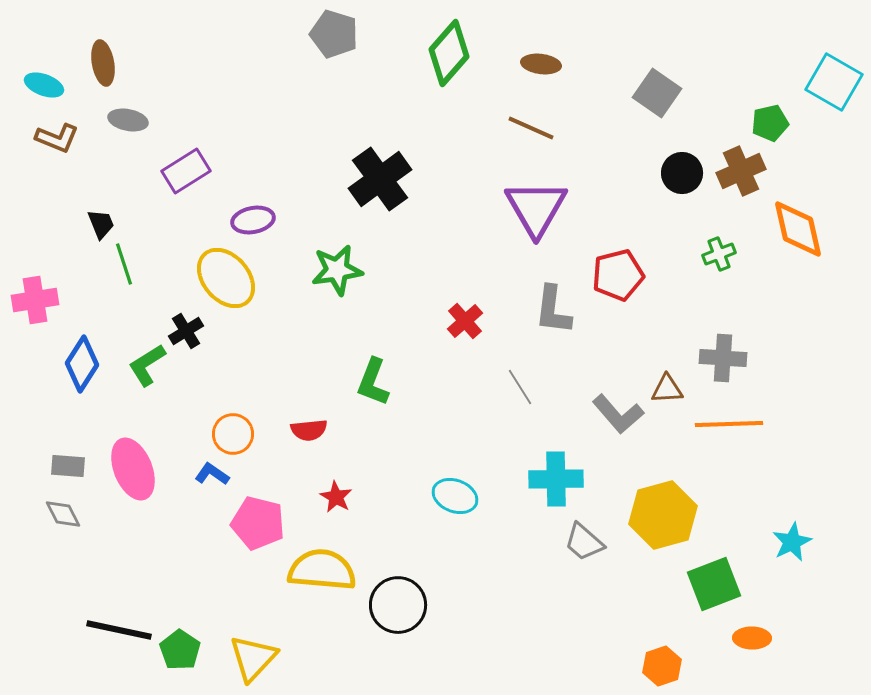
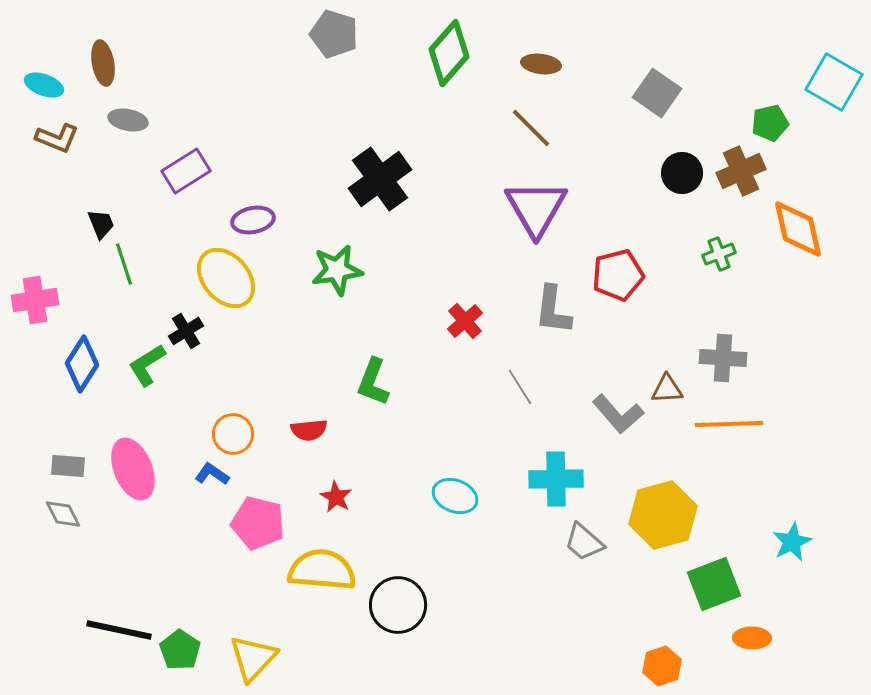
brown line at (531, 128): rotated 21 degrees clockwise
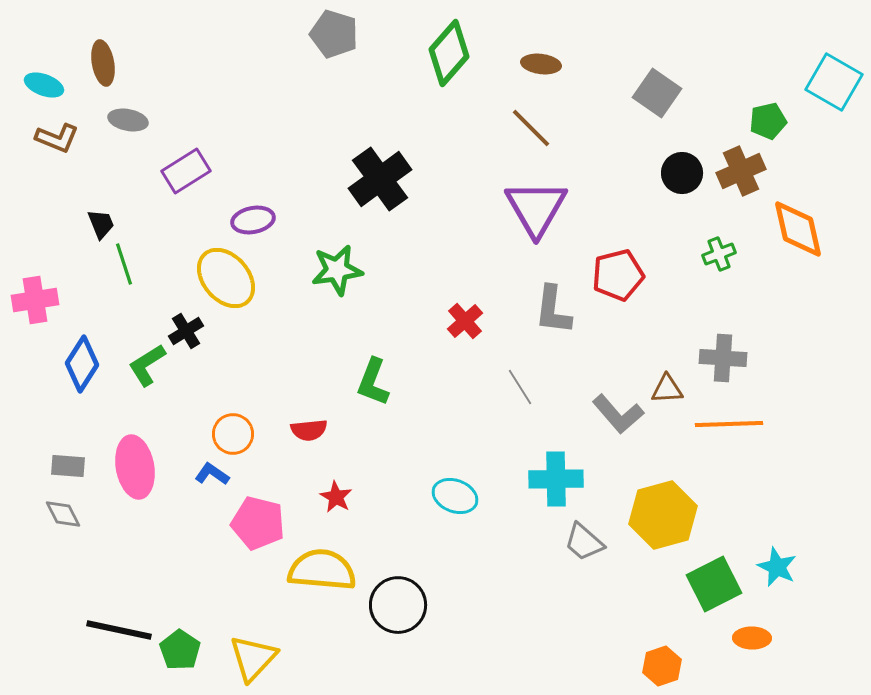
green pentagon at (770, 123): moved 2 px left, 2 px up
pink ellipse at (133, 469): moved 2 px right, 2 px up; rotated 12 degrees clockwise
cyan star at (792, 542): moved 15 px left, 25 px down; rotated 21 degrees counterclockwise
green square at (714, 584): rotated 6 degrees counterclockwise
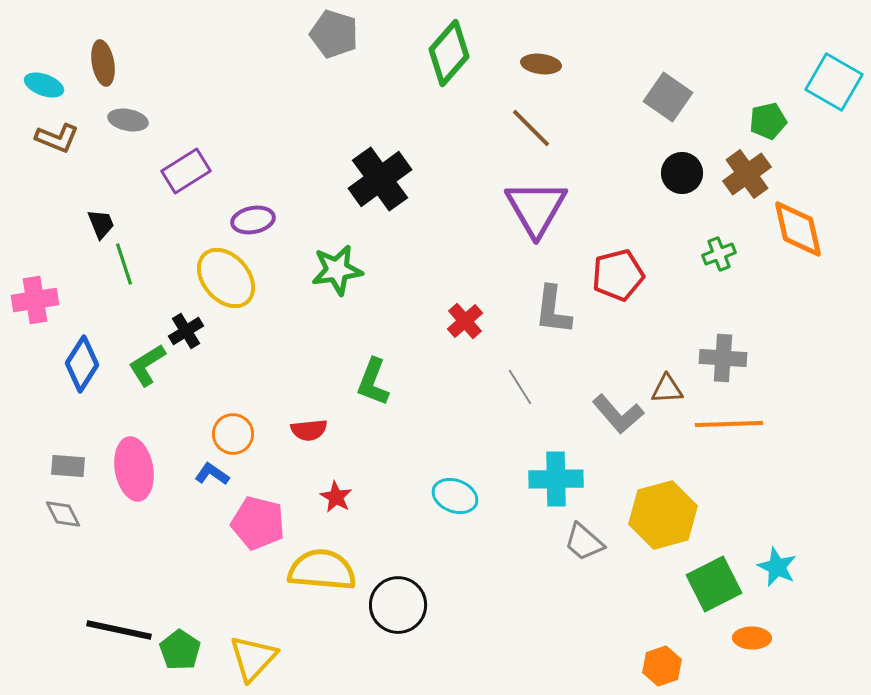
gray square at (657, 93): moved 11 px right, 4 px down
brown cross at (741, 171): moved 6 px right, 3 px down; rotated 12 degrees counterclockwise
pink ellipse at (135, 467): moved 1 px left, 2 px down
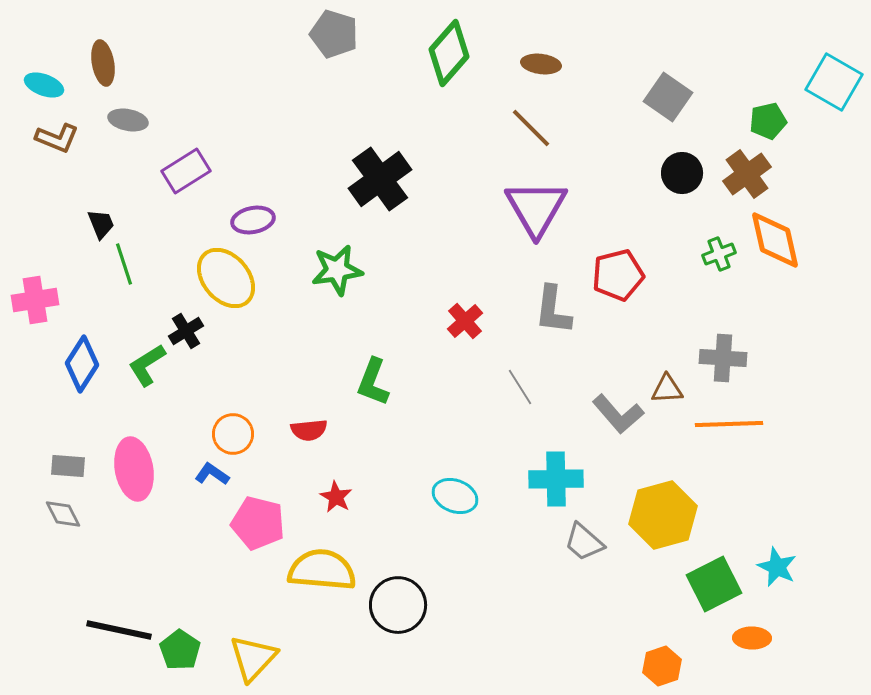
orange diamond at (798, 229): moved 23 px left, 11 px down
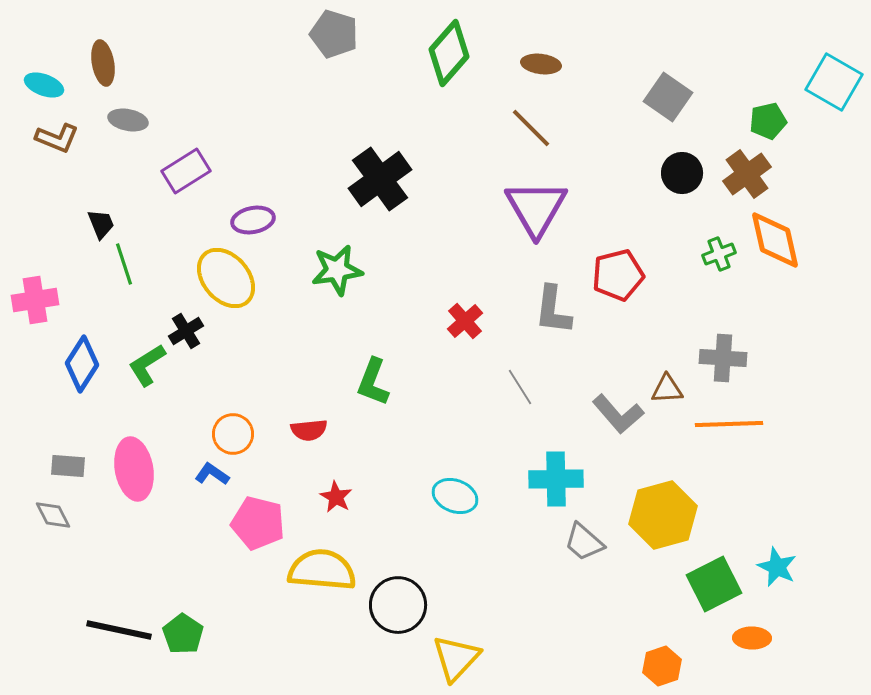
gray diamond at (63, 514): moved 10 px left, 1 px down
green pentagon at (180, 650): moved 3 px right, 16 px up
yellow triangle at (253, 658): moved 203 px right
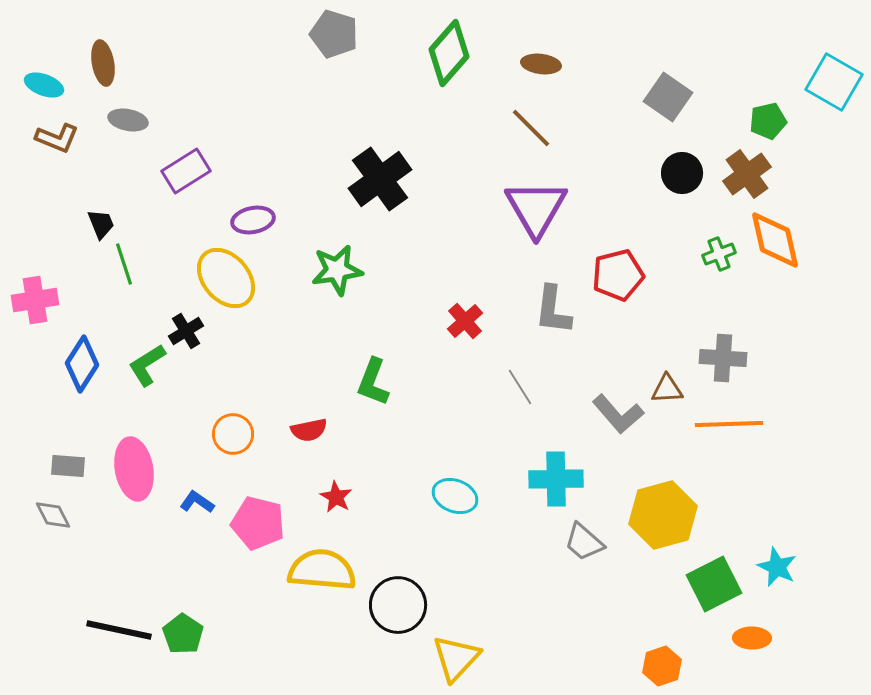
red semicircle at (309, 430): rotated 6 degrees counterclockwise
blue L-shape at (212, 474): moved 15 px left, 28 px down
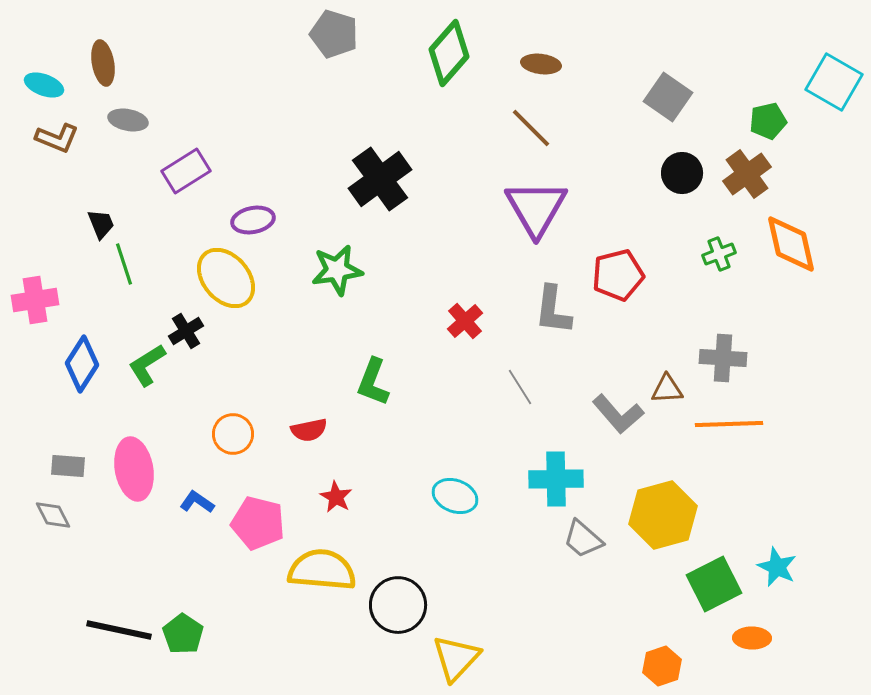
orange diamond at (775, 240): moved 16 px right, 4 px down
gray trapezoid at (584, 542): moved 1 px left, 3 px up
